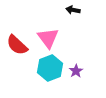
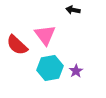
pink triangle: moved 3 px left, 3 px up
cyan hexagon: rotated 10 degrees clockwise
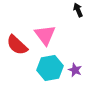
black arrow: moved 5 px right; rotated 56 degrees clockwise
purple star: moved 1 px left, 1 px up; rotated 16 degrees counterclockwise
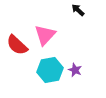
black arrow: rotated 24 degrees counterclockwise
pink triangle: rotated 20 degrees clockwise
cyan hexagon: moved 2 px down
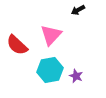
black arrow: rotated 72 degrees counterclockwise
pink triangle: moved 6 px right
purple star: moved 1 px right, 6 px down
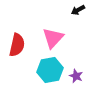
pink triangle: moved 2 px right, 3 px down
red semicircle: rotated 120 degrees counterclockwise
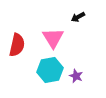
black arrow: moved 7 px down
pink triangle: rotated 15 degrees counterclockwise
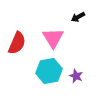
red semicircle: moved 2 px up; rotated 10 degrees clockwise
cyan hexagon: moved 1 px left, 1 px down
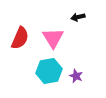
black arrow: rotated 16 degrees clockwise
red semicircle: moved 3 px right, 5 px up
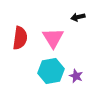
red semicircle: rotated 15 degrees counterclockwise
cyan hexagon: moved 2 px right
